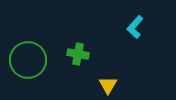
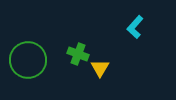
green cross: rotated 10 degrees clockwise
yellow triangle: moved 8 px left, 17 px up
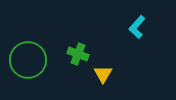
cyan L-shape: moved 2 px right
yellow triangle: moved 3 px right, 6 px down
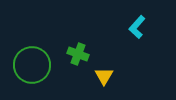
green circle: moved 4 px right, 5 px down
yellow triangle: moved 1 px right, 2 px down
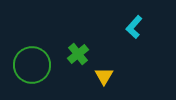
cyan L-shape: moved 3 px left
green cross: rotated 30 degrees clockwise
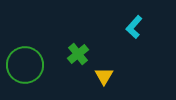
green circle: moved 7 px left
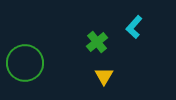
green cross: moved 19 px right, 12 px up
green circle: moved 2 px up
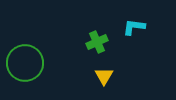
cyan L-shape: rotated 55 degrees clockwise
green cross: rotated 15 degrees clockwise
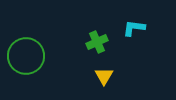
cyan L-shape: moved 1 px down
green circle: moved 1 px right, 7 px up
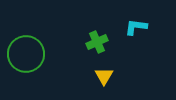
cyan L-shape: moved 2 px right, 1 px up
green circle: moved 2 px up
